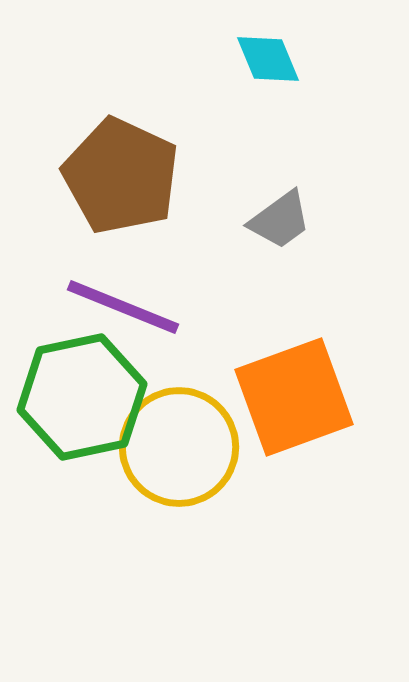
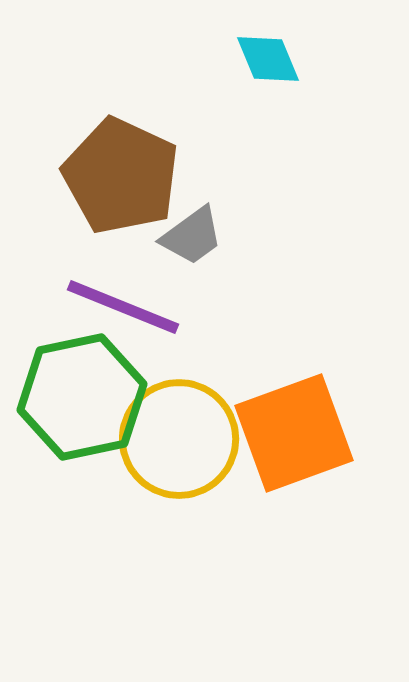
gray trapezoid: moved 88 px left, 16 px down
orange square: moved 36 px down
yellow circle: moved 8 px up
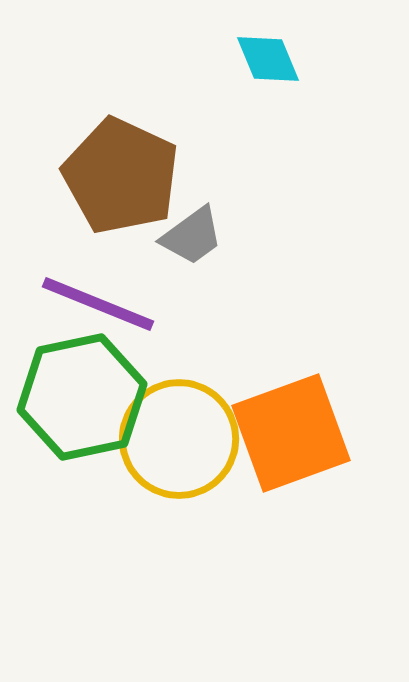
purple line: moved 25 px left, 3 px up
orange square: moved 3 px left
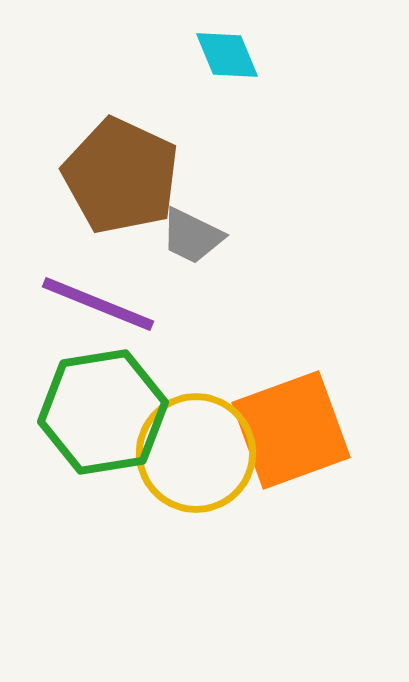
cyan diamond: moved 41 px left, 4 px up
gray trapezoid: rotated 62 degrees clockwise
green hexagon: moved 21 px right, 15 px down; rotated 3 degrees clockwise
orange square: moved 3 px up
yellow circle: moved 17 px right, 14 px down
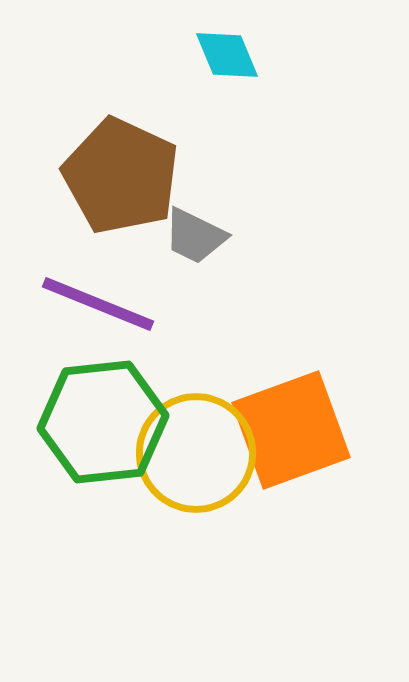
gray trapezoid: moved 3 px right
green hexagon: moved 10 px down; rotated 3 degrees clockwise
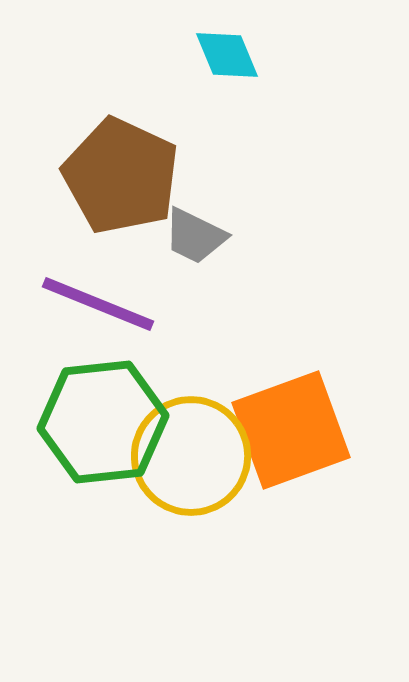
yellow circle: moved 5 px left, 3 px down
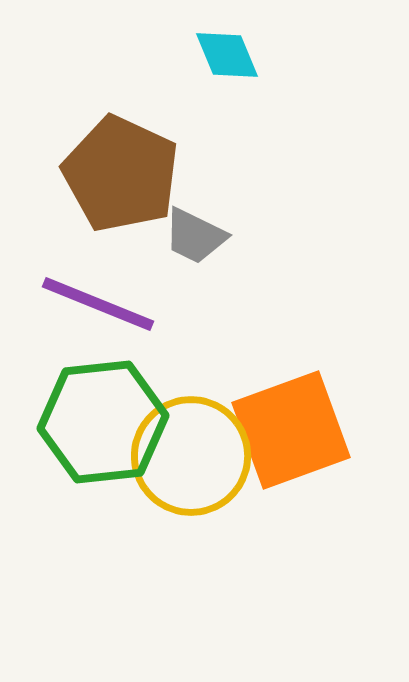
brown pentagon: moved 2 px up
